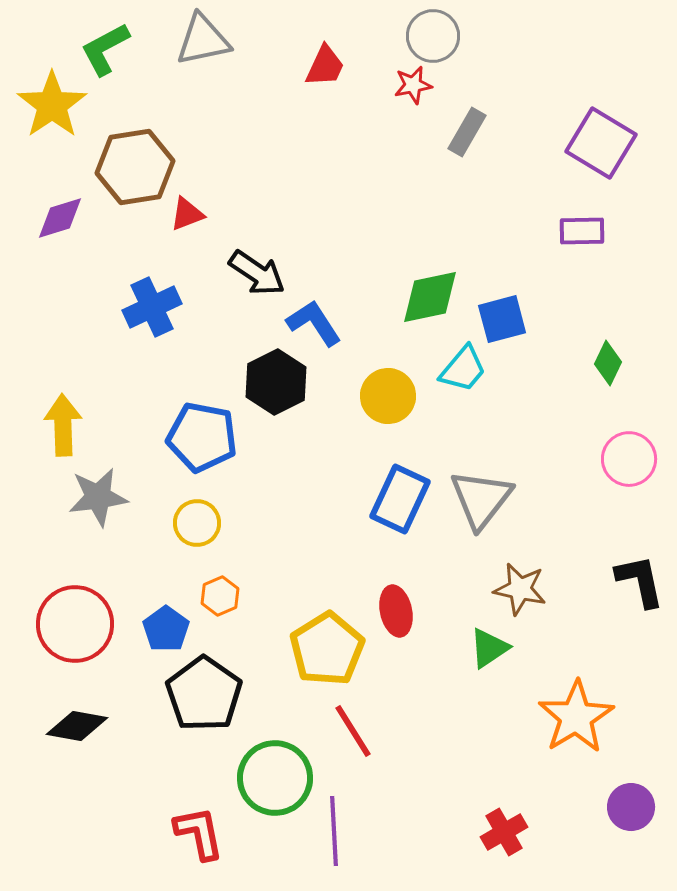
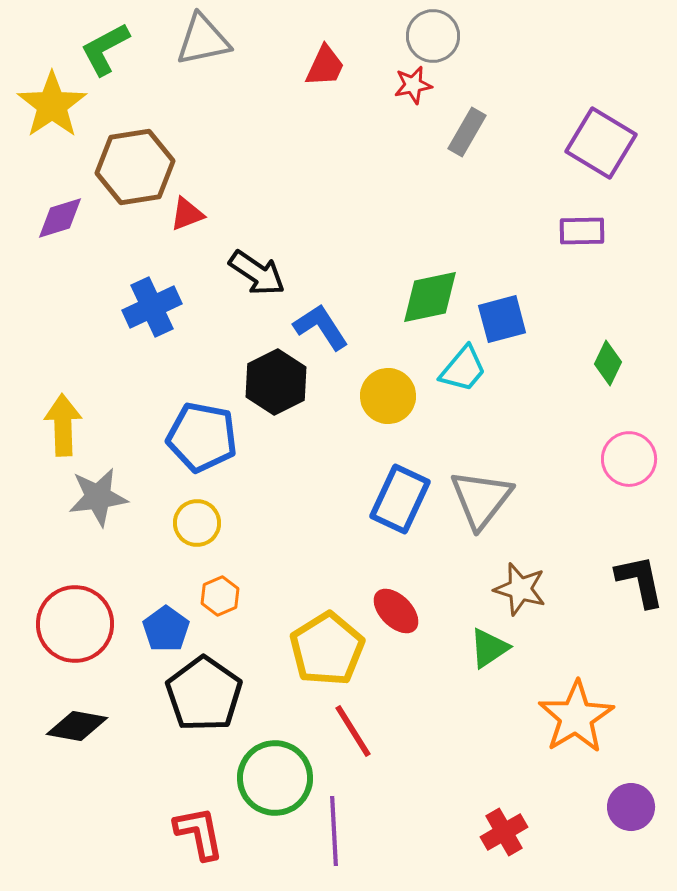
blue L-shape at (314, 323): moved 7 px right, 4 px down
brown star at (520, 589): rotated 4 degrees clockwise
red ellipse at (396, 611): rotated 33 degrees counterclockwise
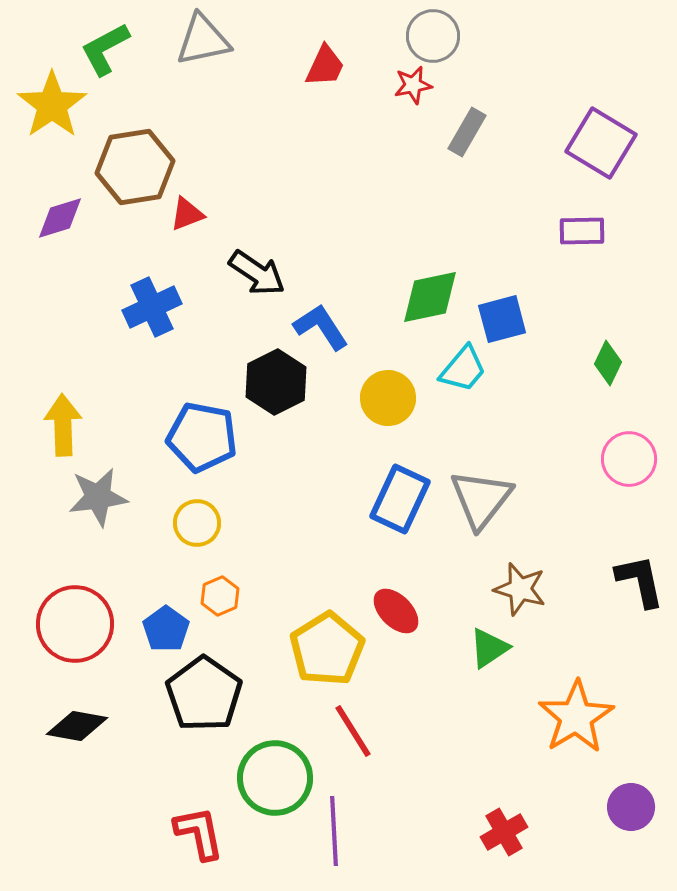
yellow circle at (388, 396): moved 2 px down
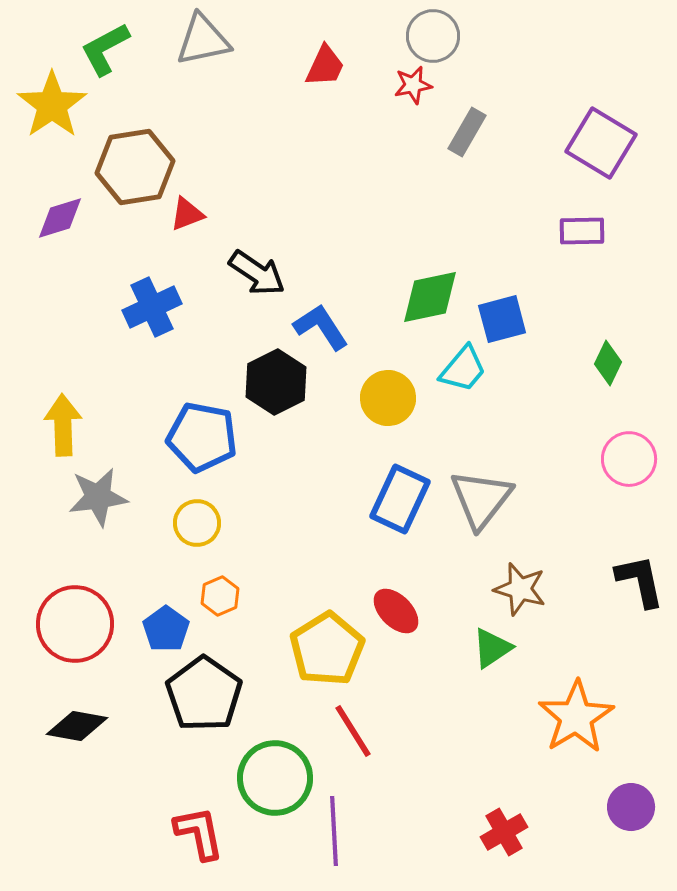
green triangle at (489, 648): moved 3 px right
